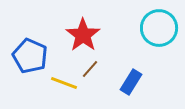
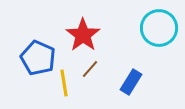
blue pentagon: moved 8 px right, 2 px down
yellow line: rotated 60 degrees clockwise
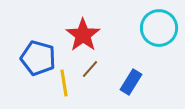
blue pentagon: rotated 8 degrees counterclockwise
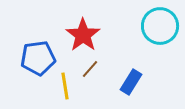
cyan circle: moved 1 px right, 2 px up
blue pentagon: rotated 24 degrees counterclockwise
yellow line: moved 1 px right, 3 px down
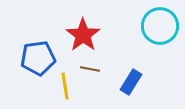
brown line: rotated 60 degrees clockwise
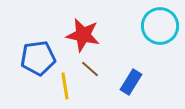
red star: rotated 24 degrees counterclockwise
brown line: rotated 30 degrees clockwise
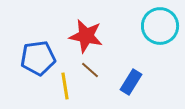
red star: moved 3 px right, 1 px down
brown line: moved 1 px down
